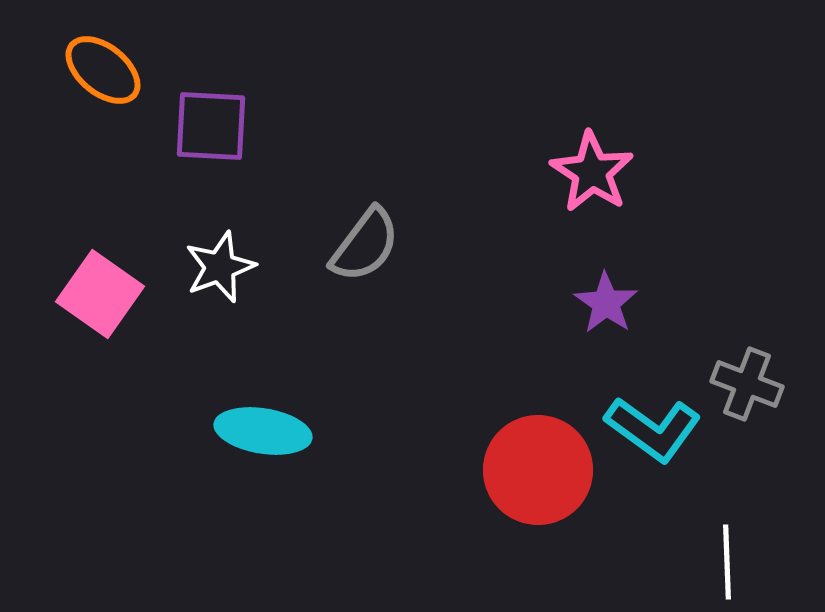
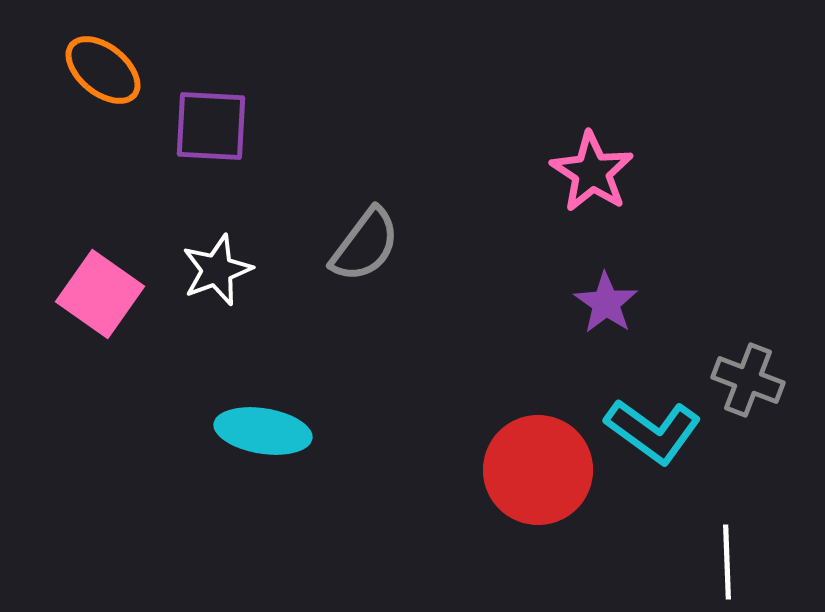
white star: moved 3 px left, 3 px down
gray cross: moved 1 px right, 4 px up
cyan L-shape: moved 2 px down
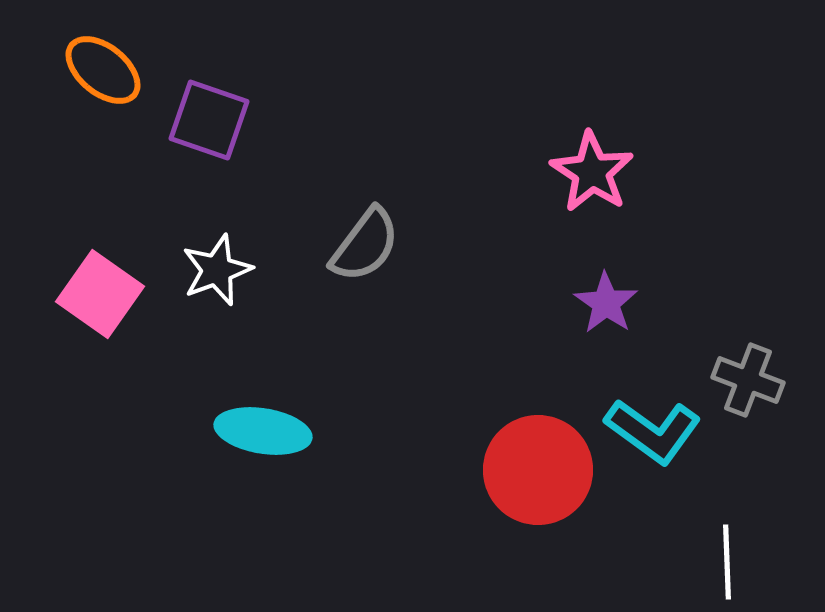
purple square: moved 2 px left, 6 px up; rotated 16 degrees clockwise
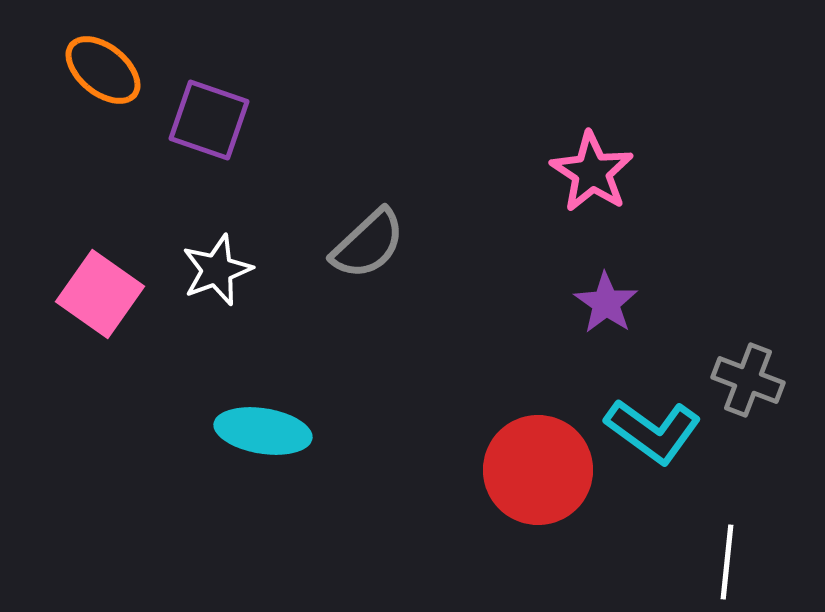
gray semicircle: moved 3 px right, 1 px up; rotated 10 degrees clockwise
white line: rotated 8 degrees clockwise
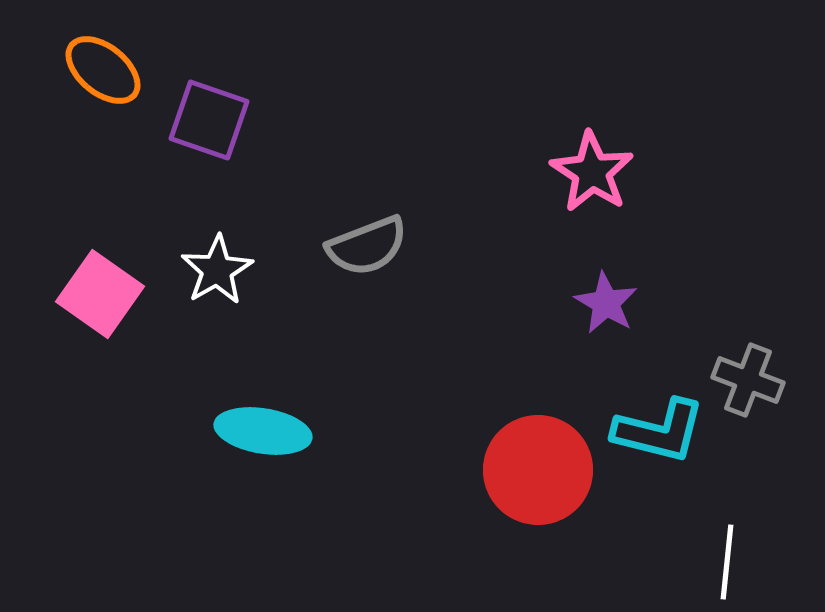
gray semicircle: moved 1 px left, 2 px down; rotated 22 degrees clockwise
white star: rotated 10 degrees counterclockwise
purple star: rotated 4 degrees counterclockwise
cyan L-shape: moved 6 px right; rotated 22 degrees counterclockwise
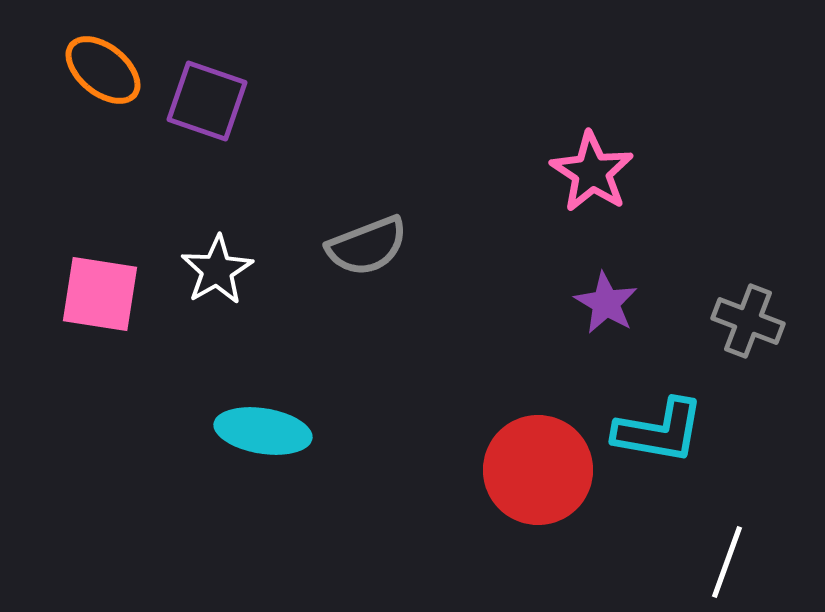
purple square: moved 2 px left, 19 px up
pink square: rotated 26 degrees counterclockwise
gray cross: moved 59 px up
cyan L-shape: rotated 4 degrees counterclockwise
white line: rotated 14 degrees clockwise
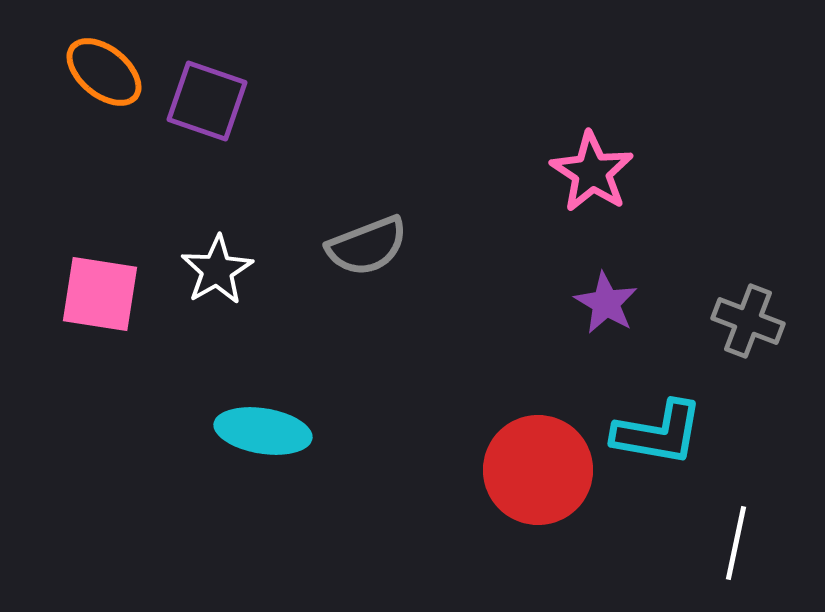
orange ellipse: moved 1 px right, 2 px down
cyan L-shape: moved 1 px left, 2 px down
white line: moved 9 px right, 19 px up; rotated 8 degrees counterclockwise
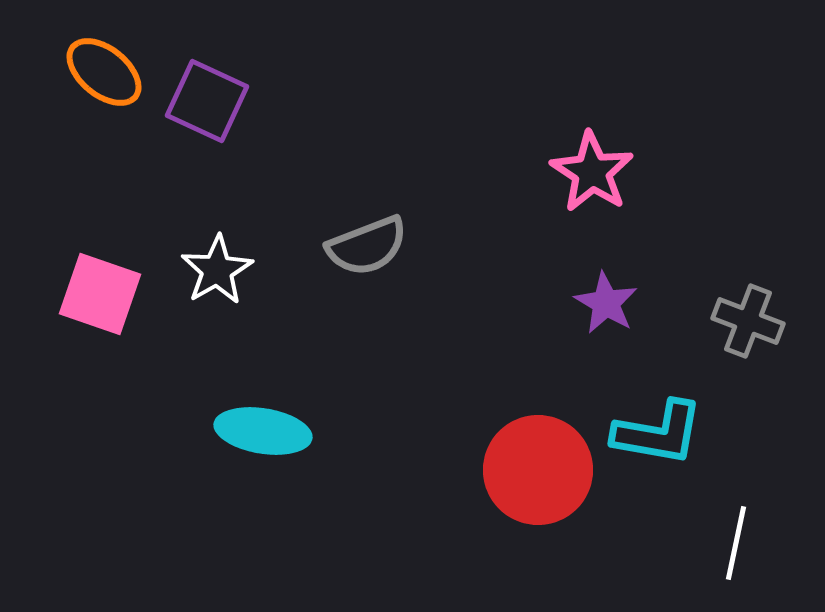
purple square: rotated 6 degrees clockwise
pink square: rotated 10 degrees clockwise
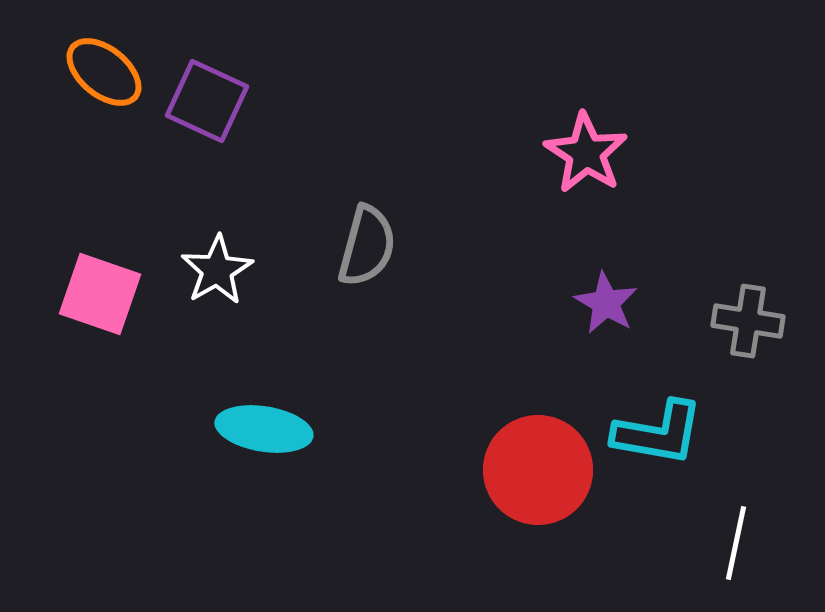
pink star: moved 6 px left, 19 px up
gray semicircle: rotated 54 degrees counterclockwise
gray cross: rotated 12 degrees counterclockwise
cyan ellipse: moved 1 px right, 2 px up
